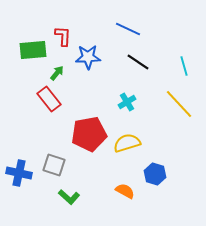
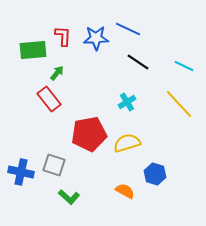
blue star: moved 8 px right, 19 px up
cyan line: rotated 48 degrees counterclockwise
blue cross: moved 2 px right, 1 px up
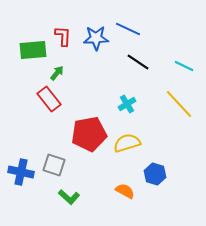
cyan cross: moved 2 px down
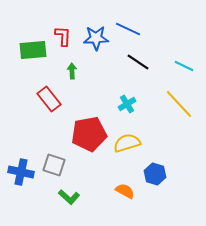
green arrow: moved 15 px right, 2 px up; rotated 42 degrees counterclockwise
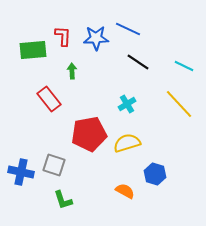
green L-shape: moved 6 px left, 3 px down; rotated 30 degrees clockwise
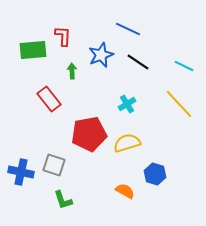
blue star: moved 5 px right, 17 px down; rotated 20 degrees counterclockwise
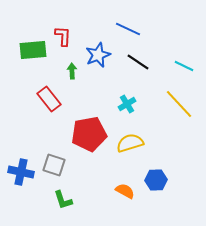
blue star: moved 3 px left
yellow semicircle: moved 3 px right
blue hexagon: moved 1 px right, 6 px down; rotated 20 degrees counterclockwise
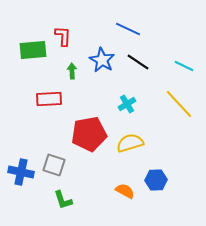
blue star: moved 4 px right, 5 px down; rotated 20 degrees counterclockwise
red rectangle: rotated 55 degrees counterclockwise
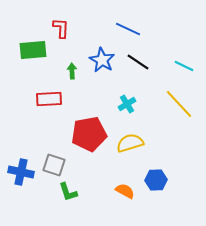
red L-shape: moved 2 px left, 8 px up
green L-shape: moved 5 px right, 8 px up
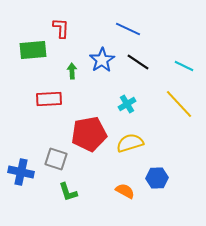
blue star: rotated 10 degrees clockwise
gray square: moved 2 px right, 6 px up
blue hexagon: moved 1 px right, 2 px up
